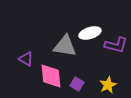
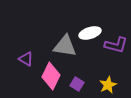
pink diamond: rotated 32 degrees clockwise
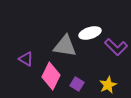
purple L-shape: moved 2 px down; rotated 30 degrees clockwise
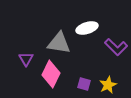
white ellipse: moved 3 px left, 5 px up
gray triangle: moved 6 px left, 3 px up
purple triangle: rotated 28 degrees clockwise
pink diamond: moved 2 px up
purple square: moved 7 px right; rotated 16 degrees counterclockwise
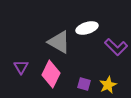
gray triangle: moved 1 px up; rotated 20 degrees clockwise
purple triangle: moved 5 px left, 8 px down
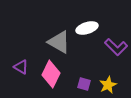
purple triangle: rotated 28 degrees counterclockwise
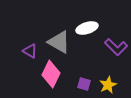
purple triangle: moved 9 px right, 16 px up
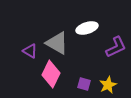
gray triangle: moved 2 px left, 1 px down
purple L-shape: rotated 70 degrees counterclockwise
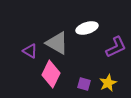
yellow star: moved 2 px up
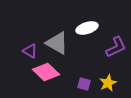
pink diamond: moved 5 px left, 2 px up; rotated 72 degrees counterclockwise
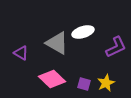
white ellipse: moved 4 px left, 4 px down
purple triangle: moved 9 px left, 2 px down
pink diamond: moved 6 px right, 7 px down
yellow star: moved 2 px left
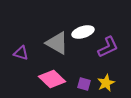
purple L-shape: moved 8 px left
purple triangle: rotated 14 degrees counterclockwise
